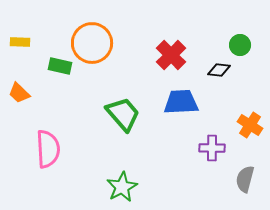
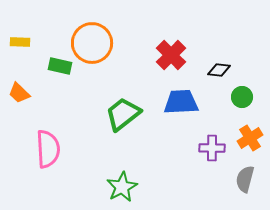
green circle: moved 2 px right, 52 px down
green trapezoid: rotated 87 degrees counterclockwise
orange cross: moved 13 px down; rotated 25 degrees clockwise
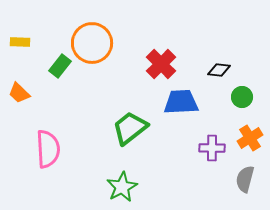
red cross: moved 10 px left, 9 px down
green rectangle: rotated 65 degrees counterclockwise
green trapezoid: moved 7 px right, 14 px down
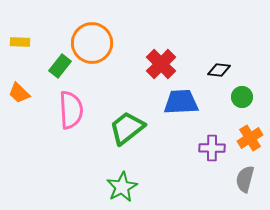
green trapezoid: moved 3 px left
pink semicircle: moved 23 px right, 39 px up
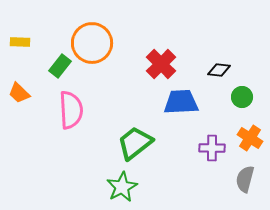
green trapezoid: moved 8 px right, 15 px down
orange cross: rotated 25 degrees counterclockwise
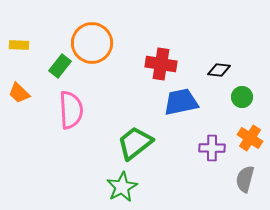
yellow rectangle: moved 1 px left, 3 px down
red cross: rotated 36 degrees counterclockwise
blue trapezoid: rotated 9 degrees counterclockwise
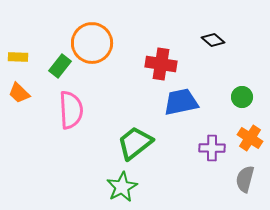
yellow rectangle: moved 1 px left, 12 px down
black diamond: moved 6 px left, 30 px up; rotated 35 degrees clockwise
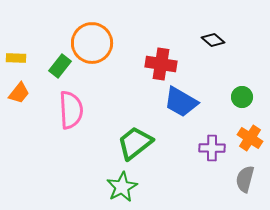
yellow rectangle: moved 2 px left, 1 px down
orange trapezoid: rotated 95 degrees counterclockwise
blue trapezoid: rotated 138 degrees counterclockwise
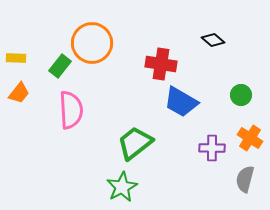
green circle: moved 1 px left, 2 px up
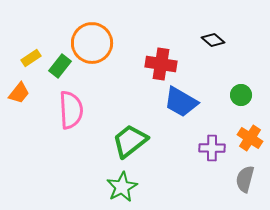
yellow rectangle: moved 15 px right; rotated 36 degrees counterclockwise
green trapezoid: moved 5 px left, 2 px up
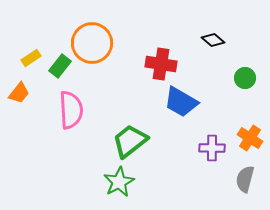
green circle: moved 4 px right, 17 px up
green star: moved 3 px left, 5 px up
